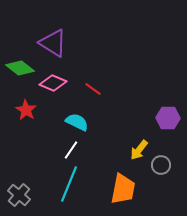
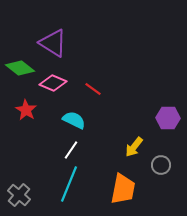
cyan semicircle: moved 3 px left, 2 px up
yellow arrow: moved 5 px left, 3 px up
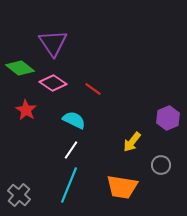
purple triangle: rotated 24 degrees clockwise
pink diamond: rotated 12 degrees clockwise
purple hexagon: rotated 25 degrees counterclockwise
yellow arrow: moved 2 px left, 5 px up
cyan line: moved 1 px down
orange trapezoid: moved 1 px left, 2 px up; rotated 88 degrees clockwise
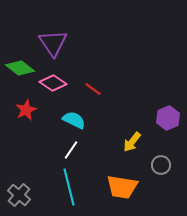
red star: rotated 15 degrees clockwise
cyan line: moved 2 px down; rotated 36 degrees counterclockwise
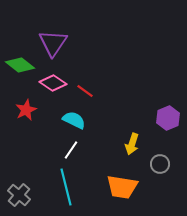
purple triangle: rotated 8 degrees clockwise
green diamond: moved 3 px up
red line: moved 8 px left, 2 px down
yellow arrow: moved 2 px down; rotated 20 degrees counterclockwise
gray circle: moved 1 px left, 1 px up
cyan line: moved 3 px left
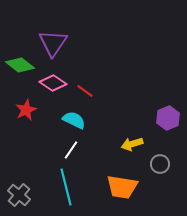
yellow arrow: rotated 55 degrees clockwise
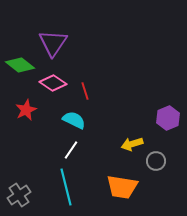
red line: rotated 36 degrees clockwise
gray circle: moved 4 px left, 3 px up
gray cross: rotated 15 degrees clockwise
